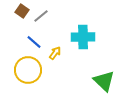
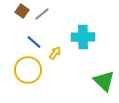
gray line: moved 1 px right, 2 px up
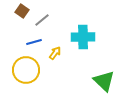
gray line: moved 6 px down
blue line: rotated 56 degrees counterclockwise
yellow circle: moved 2 px left
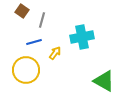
gray line: rotated 35 degrees counterclockwise
cyan cross: moved 1 px left; rotated 10 degrees counterclockwise
green triangle: rotated 15 degrees counterclockwise
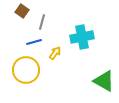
gray line: moved 2 px down
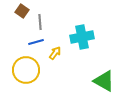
gray line: moved 2 px left; rotated 21 degrees counterclockwise
blue line: moved 2 px right
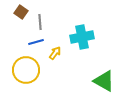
brown square: moved 1 px left, 1 px down
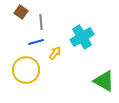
gray line: moved 1 px right
cyan cross: rotated 20 degrees counterclockwise
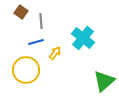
gray line: moved 1 px up
cyan cross: moved 1 px right, 1 px down; rotated 20 degrees counterclockwise
green triangle: rotated 50 degrees clockwise
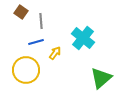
green triangle: moved 3 px left, 3 px up
